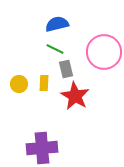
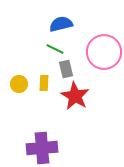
blue semicircle: moved 4 px right
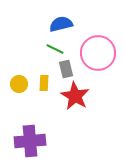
pink circle: moved 6 px left, 1 px down
purple cross: moved 12 px left, 7 px up
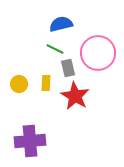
gray rectangle: moved 2 px right, 1 px up
yellow rectangle: moved 2 px right
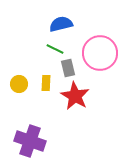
pink circle: moved 2 px right
purple cross: rotated 24 degrees clockwise
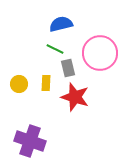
red star: moved 1 px down; rotated 12 degrees counterclockwise
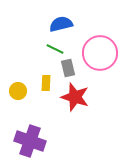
yellow circle: moved 1 px left, 7 px down
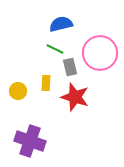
gray rectangle: moved 2 px right, 1 px up
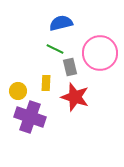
blue semicircle: moved 1 px up
purple cross: moved 24 px up
